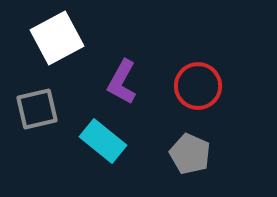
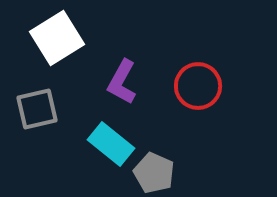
white square: rotated 4 degrees counterclockwise
cyan rectangle: moved 8 px right, 3 px down
gray pentagon: moved 36 px left, 19 px down
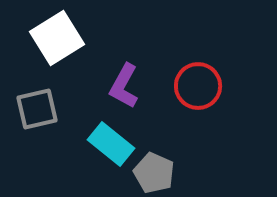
purple L-shape: moved 2 px right, 4 px down
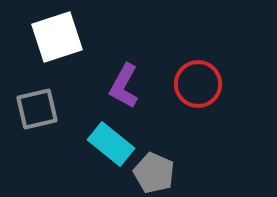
white square: moved 1 px up; rotated 14 degrees clockwise
red circle: moved 2 px up
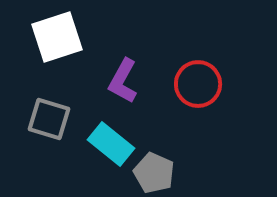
purple L-shape: moved 1 px left, 5 px up
gray square: moved 12 px right, 10 px down; rotated 30 degrees clockwise
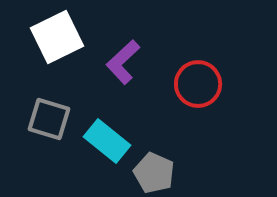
white square: rotated 8 degrees counterclockwise
purple L-shape: moved 19 px up; rotated 18 degrees clockwise
cyan rectangle: moved 4 px left, 3 px up
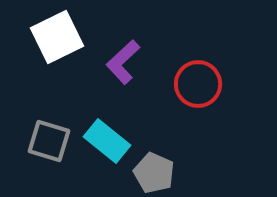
gray square: moved 22 px down
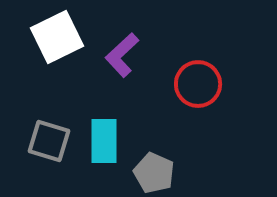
purple L-shape: moved 1 px left, 7 px up
cyan rectangle: moved 3 px left; rotated 51 degrees clockwise
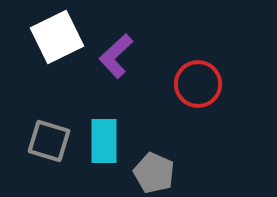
purple L-shape: moved 6 px left, 1 px down
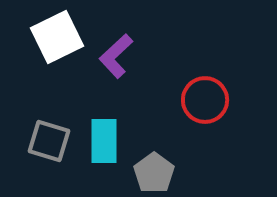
red circle: moved 7 px right, 16 px down
gray pentagon: rotated 12 degrees clockwise
